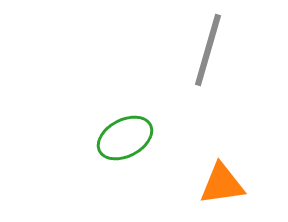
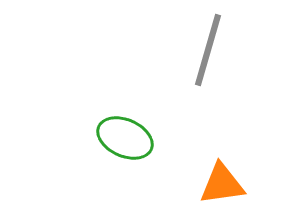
green ellipse: rotated 52 degrees clockwise
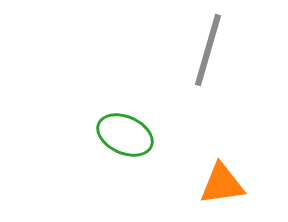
green ellipse: moved 3 px up
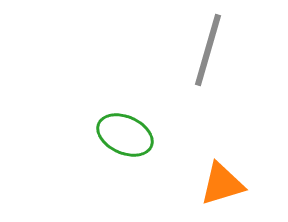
orange triangle: rotated 9 degrees counterclockwise
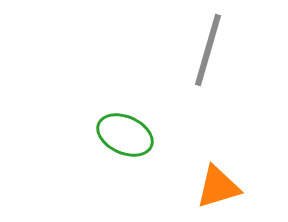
orange triangle: moved 4 px left, 3 px down
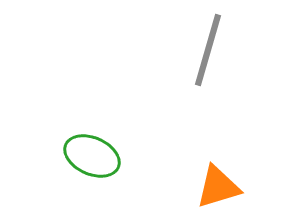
green ellipse: moved 33 px left, 21 px down
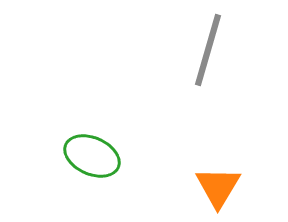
orange triangle: rotated 42 degrees counterclockwise
